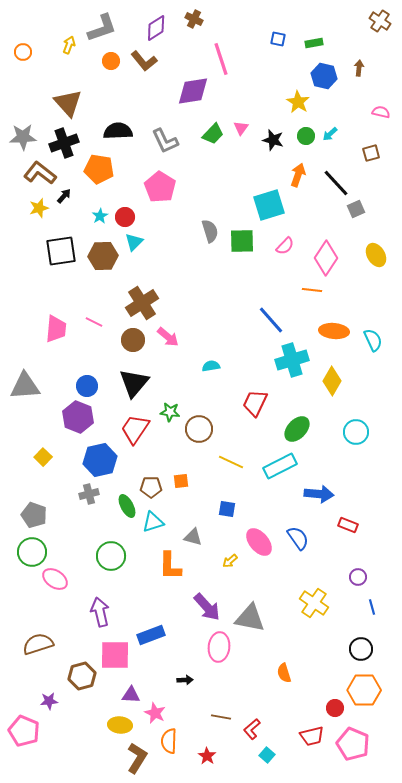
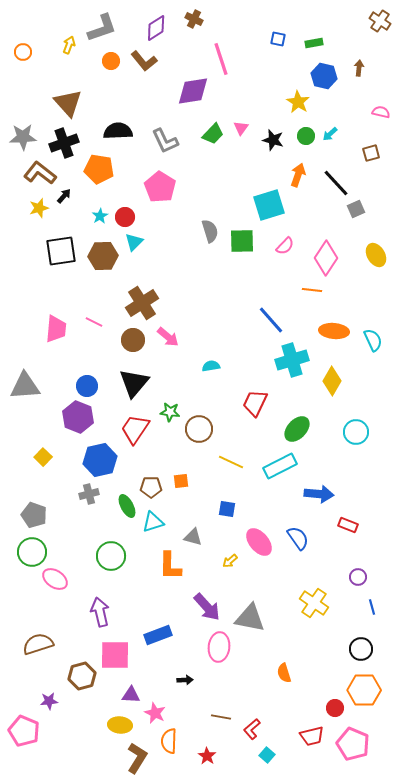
blue rectangle at (151, 635): moved 7 px right
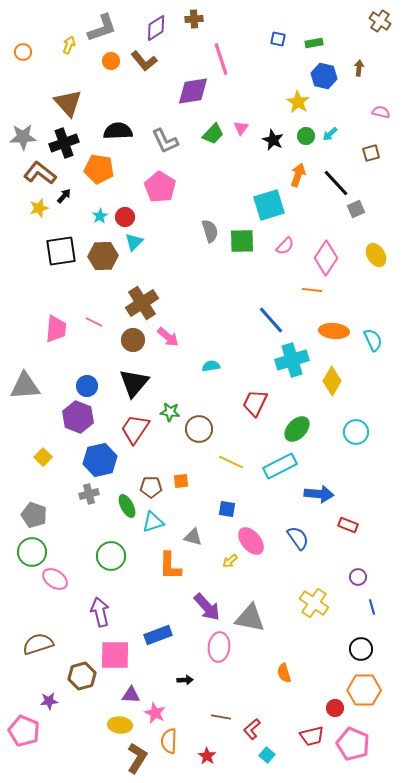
brown cross at (194, 19): rotated 30 degrees counterclockwise
black star at (273, 140): rotated 10 degrees clockwise
pink ellipse at (259, 542): moved 8 px left, 1 px up
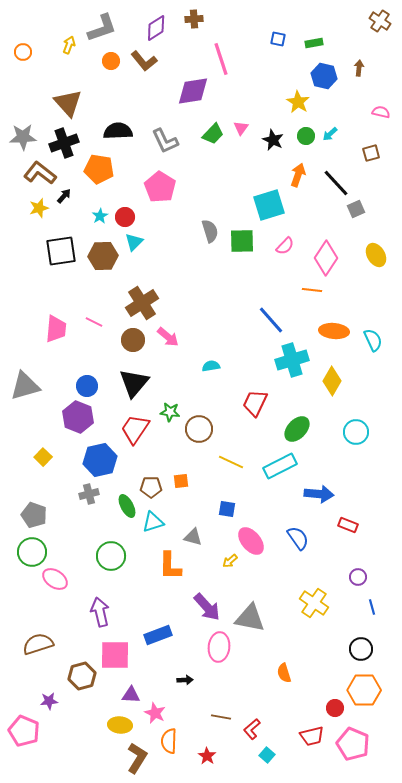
gray triangle at (25, 386): rotated 12 degrees counterclockwise
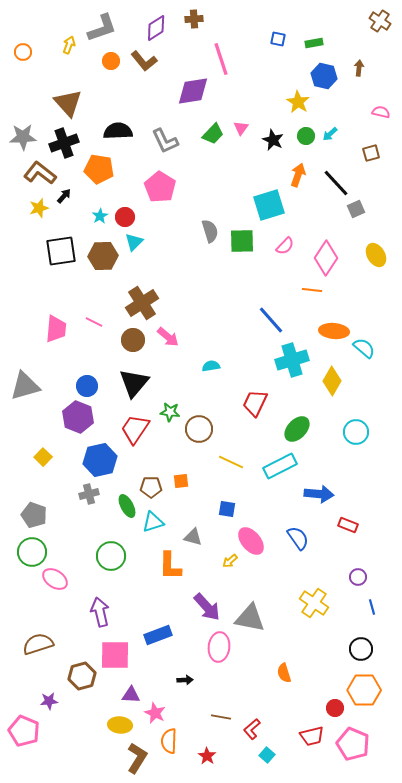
cyan semicircle at (373, 340): moved 9 px left, 8 px down; rotated 25 degrees counterclockwise
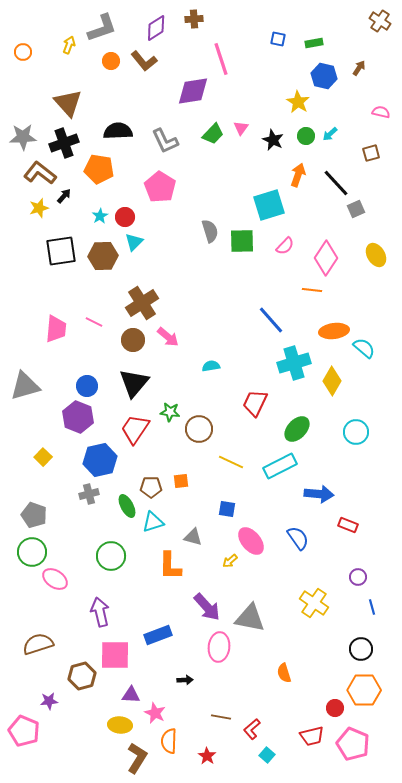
brown arrow at (359, 68): rotated 28 degrees clockwise
orange ellipse at (334, 331): rotated 12 degrees counterclockwise
cyan cross at (292, 360): moved 2 px right, 3 px down
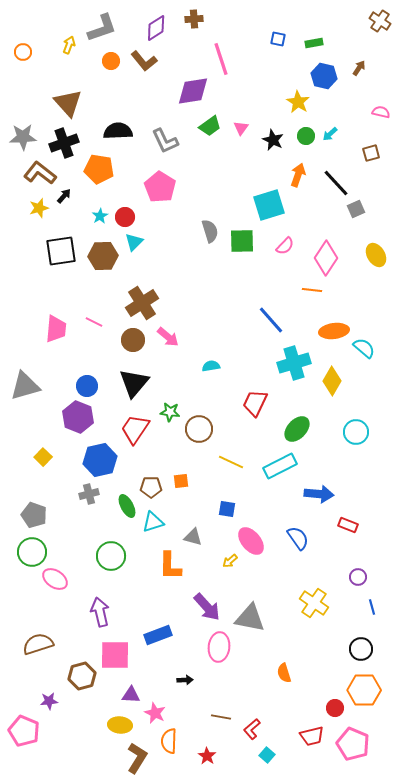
green trapezoid at (213, 134): moved 3 px left, 8 px up; rotated 10 degrees clockwise
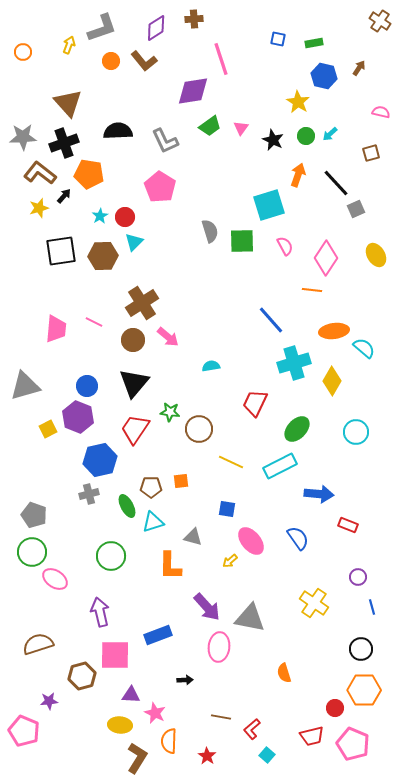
orange pentagon at (99, 169): moved 10 px left, 5 px down
pink semicircle at (285, 246): rotated 72 degrees counterclockwise
yellow square at (43, 457): moved 5 px right, 28 px up; rotated 18 degrees clockwise
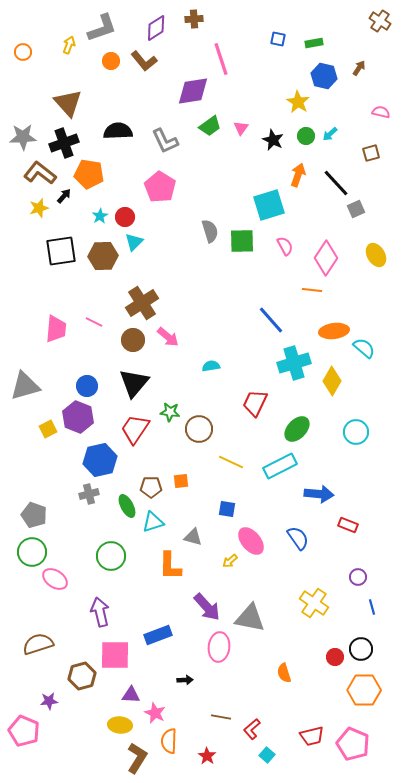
red circle at (335, 708): moved 51 px up
